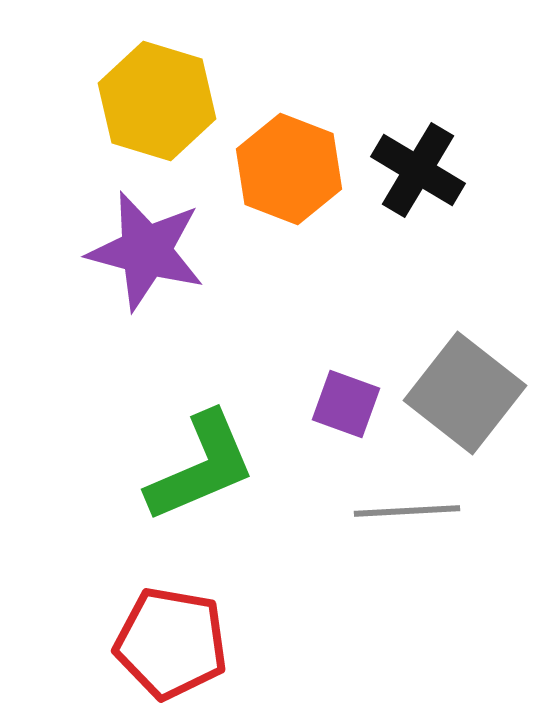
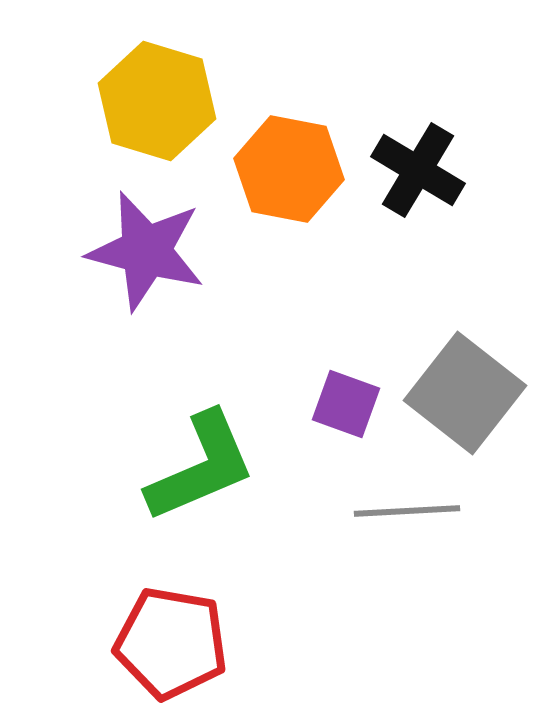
orange hexagon: rotated 10 degrees counterclockwise
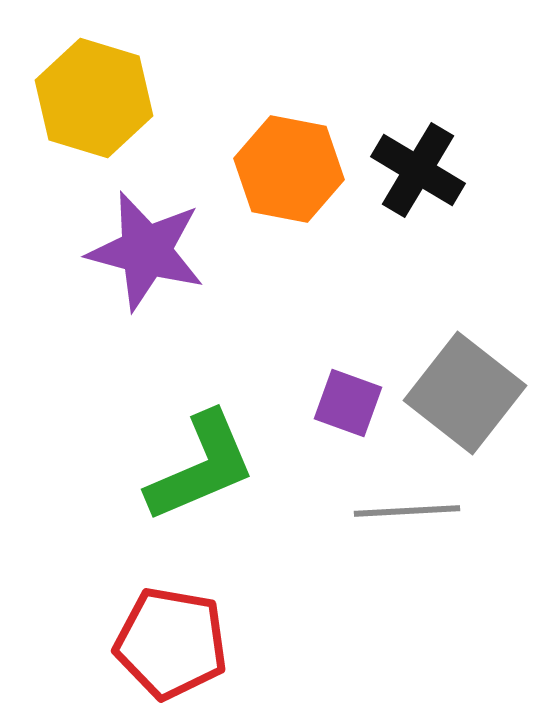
yellow hexagon: moved 63 px left, 3 px up
purple square: moved 2 px right, 1 px up
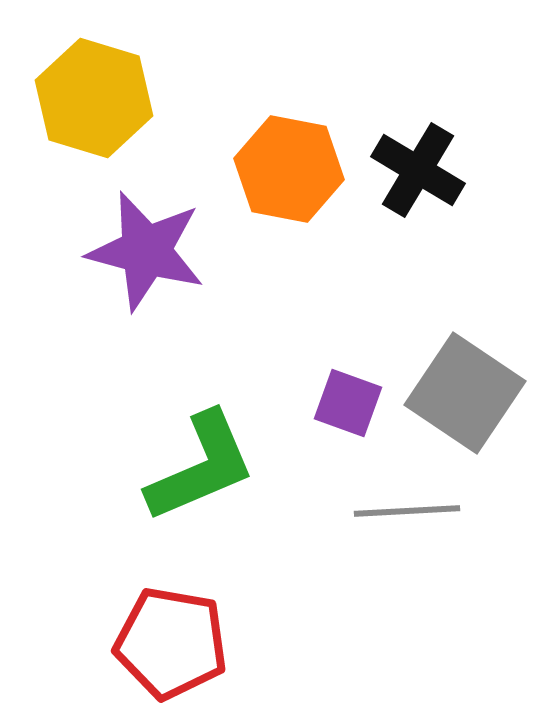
gray square: rotated 4 degrees counterclockwise
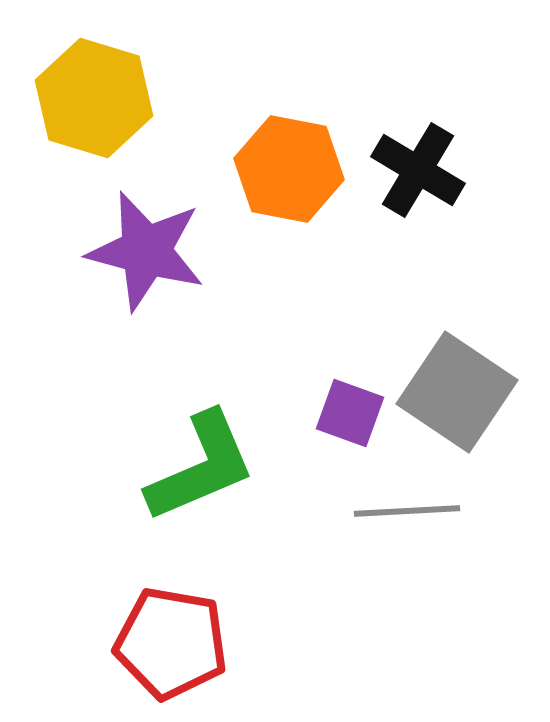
gray square: moved 8 px left, 1 px up
purple square: moved 2 px right, 10 px down
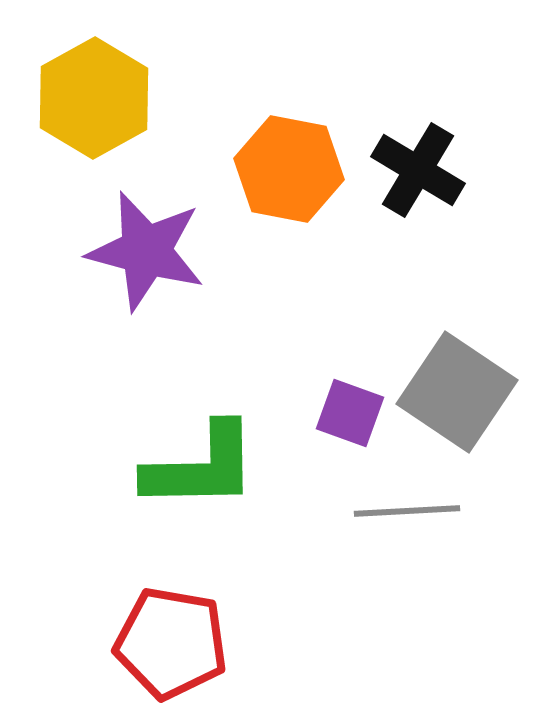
yellow hexagon: rotated 14 degrees clockwise
green L-shape: rotated 22 degrees clockwise
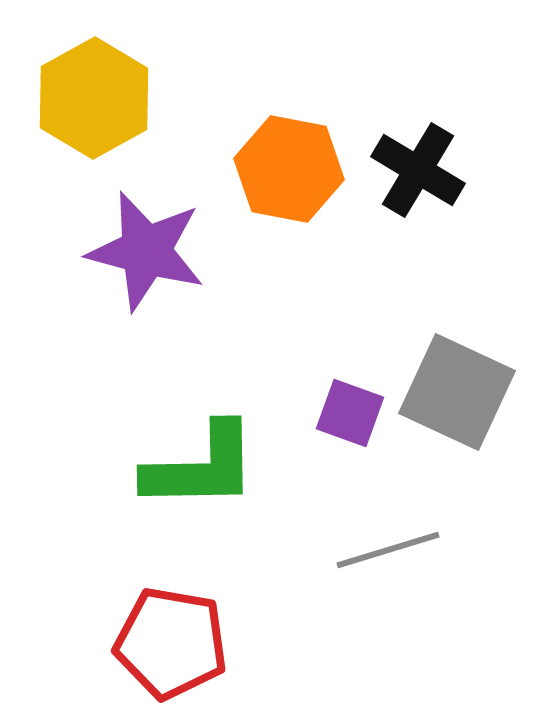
gray square: rotated 9 degrees counterclockwise
gray line: moved 19 px left, 39 px down; rotated 14 degrees counterclockwise
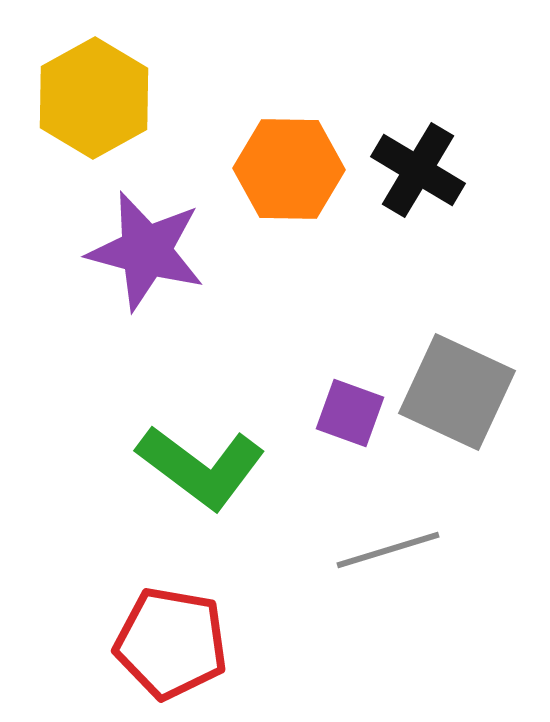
orange hexagon: rotated 10 degrees counterclockwise
green L-shape: rotated 38 degrees clockwise
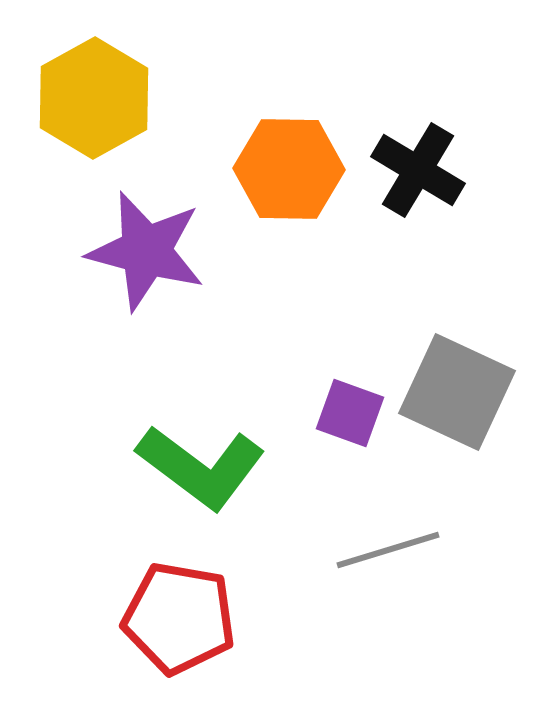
red pentagon: moved 8 px right, 25 px up
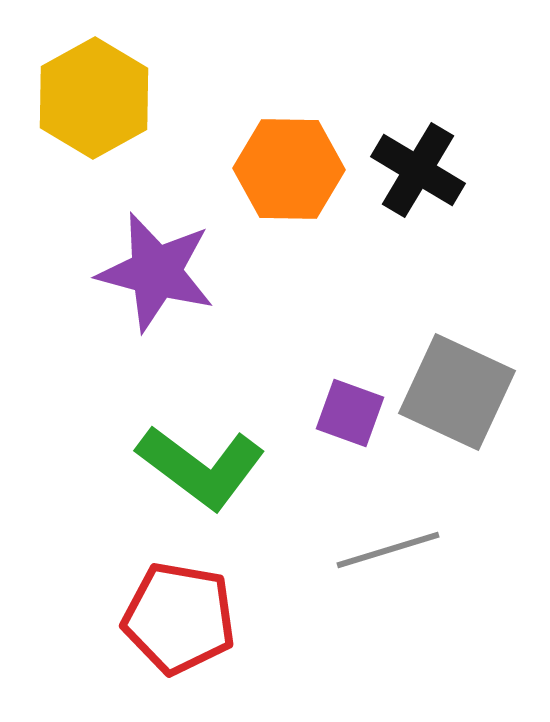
purple star: moved 10 px right, 21 px down
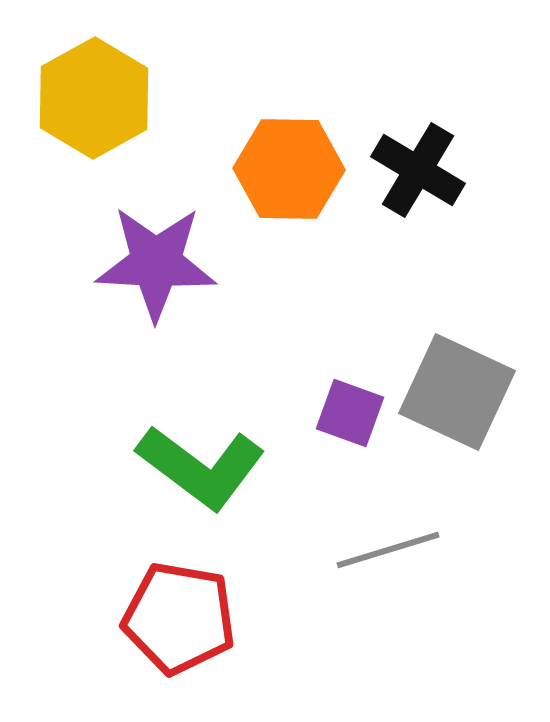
purple star: moved 9 px up; rotated 12 degrees counterclockwise
